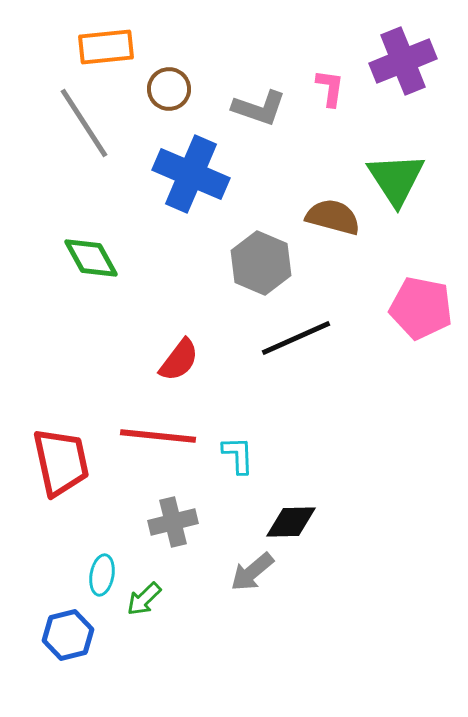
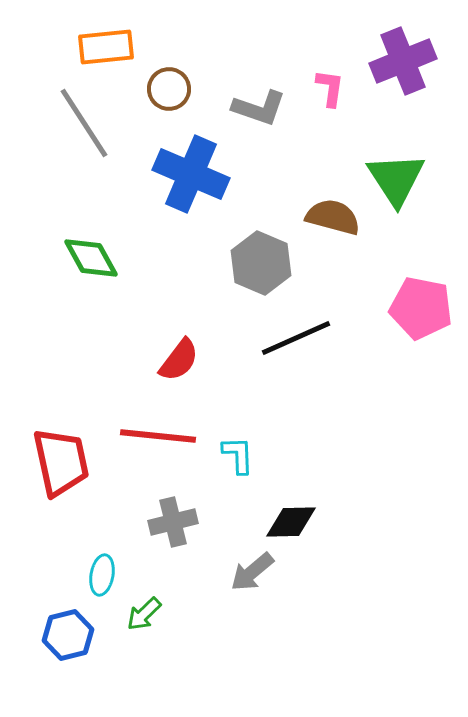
green arrow: moved 15 px down
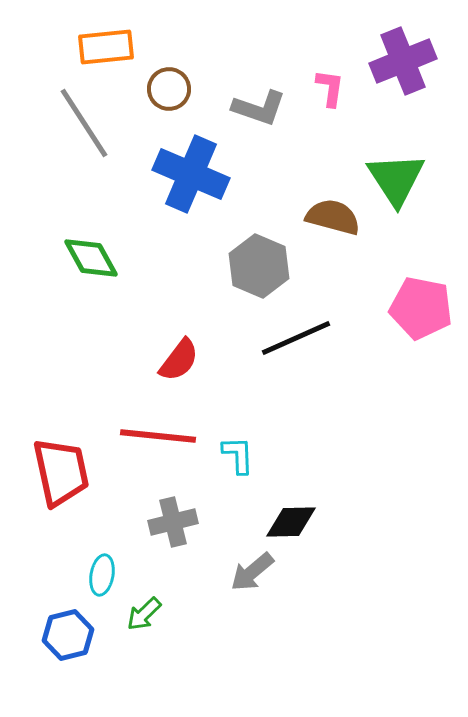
gray hexagon: moved 2 px left, 3 px down
red trapezoid: moved 10 px down
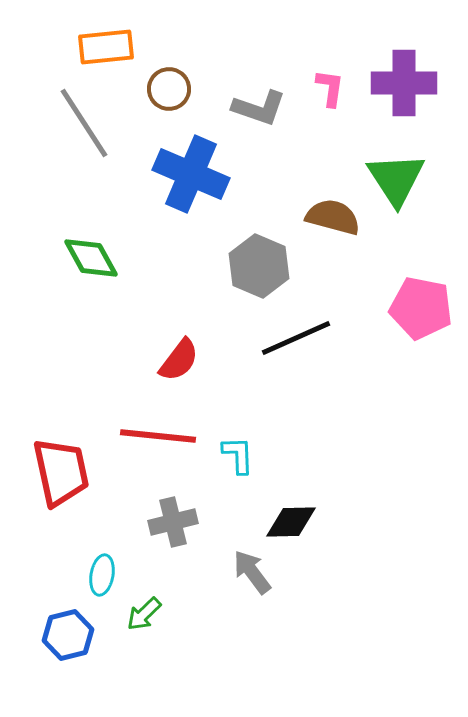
purple cross: moved 1 px right, 22 px down; rotated 22 degrees clockwise
gray arrow: rotated 93 degrees clockwise
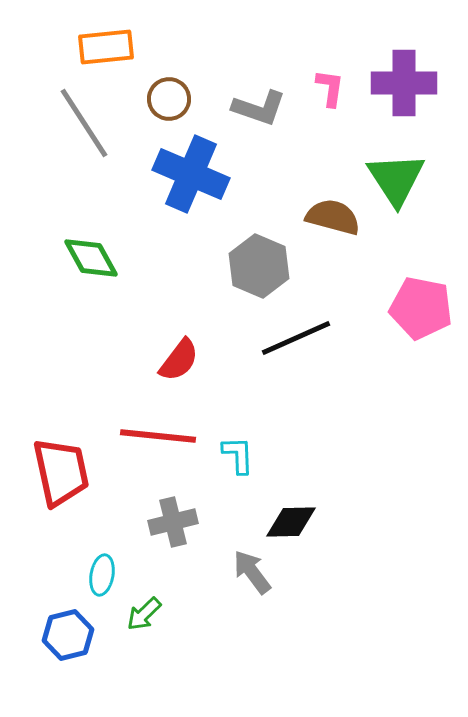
brown circle: moved 10 px down
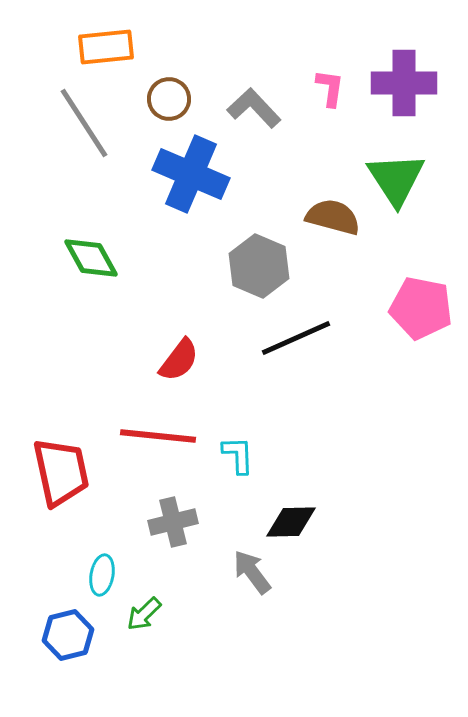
gray L-shape: moved 5 px left; rotated 152 degrees counterclockwise
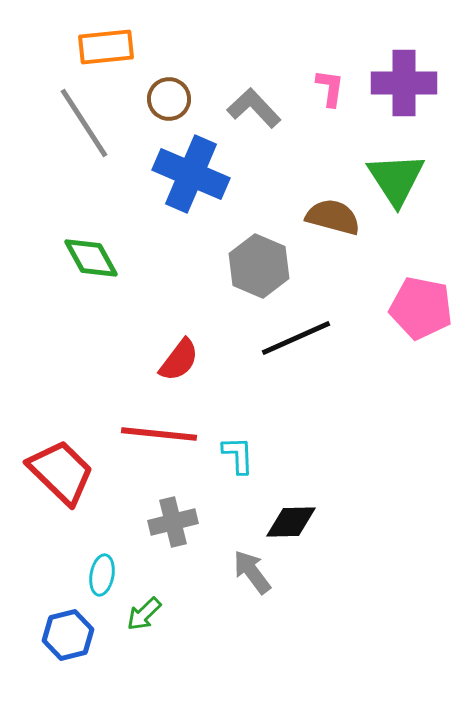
red line: moved 1 px right, 2 px up
red trapezoid: rotated 34 degrees counterclockwise
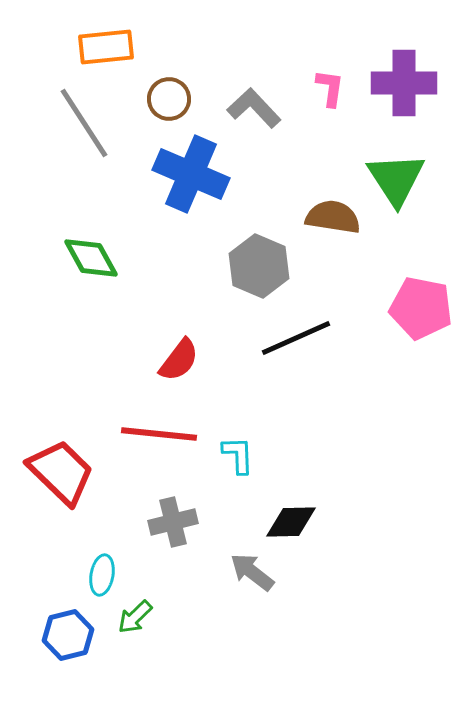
brown semicircle: rotated 6 degrees counterclockwise
gray arrow: rotated 15 degrees counterclockwise
green arrow: moved 9 px left, 3 px down
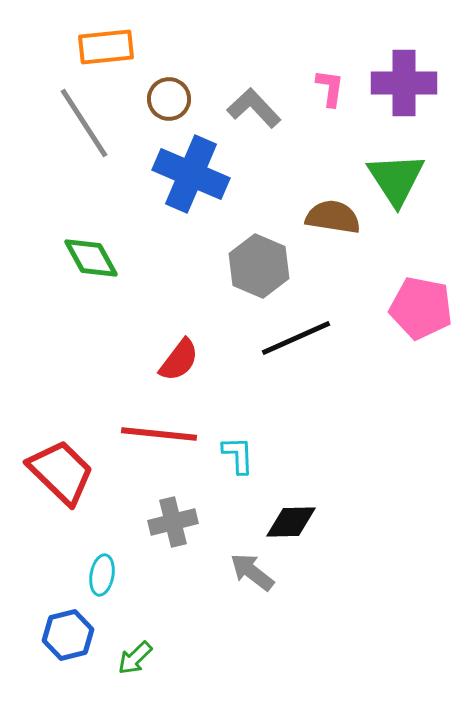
green arrow: moved 41 px down
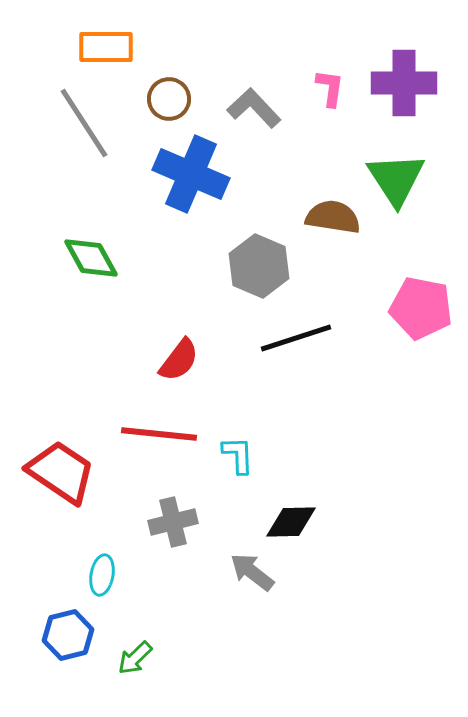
orange rectangle: rotated 6 degrees clockwise
black line: rotated 6 degrees clockwise
red trapezoid: rotated 10 degrees counterclockwise
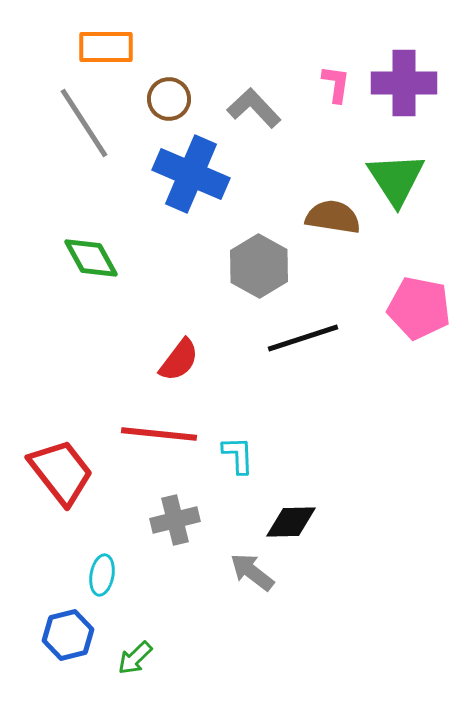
pink L-shape: moved 6 px right, 4 px up
gray hexagon: rotated 6 degrees clockwise
pink pentagon: moved 2 px left
black line: moved 7 px right
red trapezoid: rotated 18 degrees clockwise
gray cross: moved 2 px right, 2 px up
